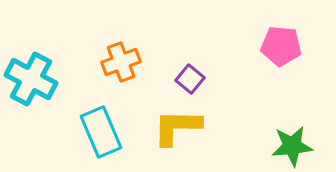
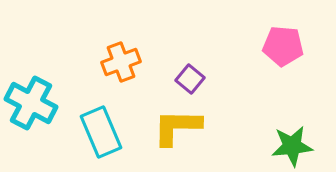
pink pentagon: moved 2 px right
cyan cross: moved 24 px down
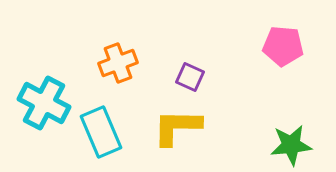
orange cross: moved 3 px left, 1 px down
purple square: moved 2 px up; rotated 16 degrees counterclockwise
cyan cross: moved 13 px right
green star: moved 1 px left, 1 px up
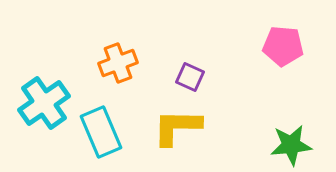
cyan cross: rotated 27 degrees clockwise
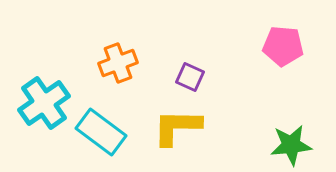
cyan rectangle: rotated 30 degrees counterclockwise
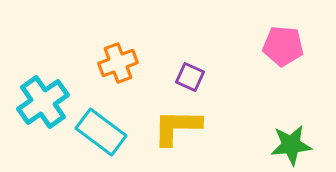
cyan cross: moved 1 px left, 1 px up
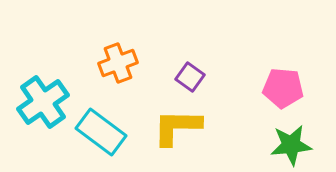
pink pentagon: moved 42 px down
purple square: rotated 12 degrees clockwise
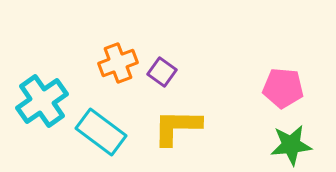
purple square: moved 28 px left, 5 px up
cyan cross: moved 1 px left, 1 px up
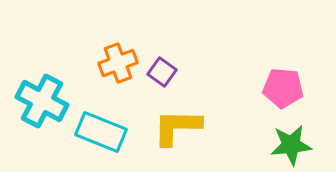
cyan cross: rotated 27 degrees counterclockwise
cyan rectangle: rotated 15 degrees counterclockwise
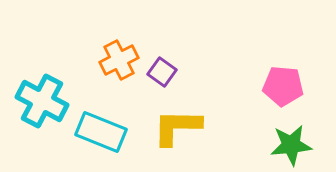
orange cross: moved 1 px right, 3 px up; rotated 6 degrees counterclockwise
pink pentagon: moved 2 px up
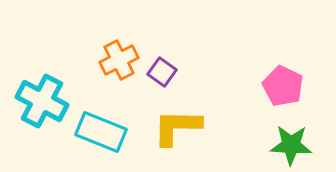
pink pentagon: rotated 21 degrees clockwise
green star: rotated 9 degrees clockwise
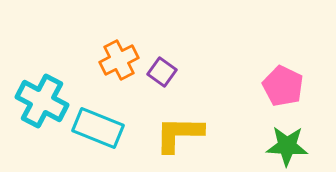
yellow L-shape: moved 2 px right, 7 px down
cyan rectangle: moved 3 px left, 4 px up
green star: moved 4 px left, 1 px down
